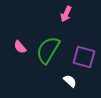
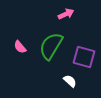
pink arrow: rotated 140 degrees counterclockwise
green semicircle: moved 3 px right, 4 px up
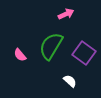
pink semicircle: moved 8 px down
purple square: moved 4 px up; rotated 20 degrees clockwise
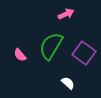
white semicircle: moved 2 px left, 2 px down
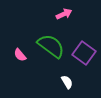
pink arrow: moved 2 px left
green semicircle: rotated 96 degrees clockwise
white semicircle: moved 1 px left, 1 px up; rotated 16 degrees clockwise
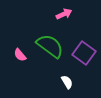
green semicircle: moved 1 px left
